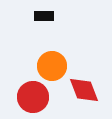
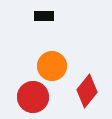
red diamond: moved 3 px right, 1 px down; rotated 60 degrees clockwise
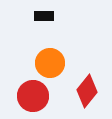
orange circle: moved 2 px left, 3 px up
red circle: moved 1 px up
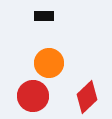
orange circle: moved 1 px left
red diamond: moved 6 px down; rotated 8 degrees clockwise
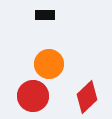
black rectangle: moved 1 px right, 1 px up
orange circle: moved 1 px down
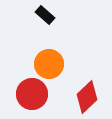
black rectangle: rotated 42 degrees clockwise
red circle: moved 1 px left, 2 px up
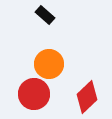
red circle: moved 2 px right
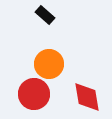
red diamond: rotated 56 degrees counterclockwise
